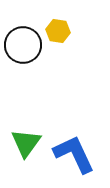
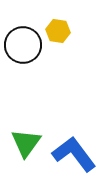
blue L-shape: rotated 12 degrees counterclockwise
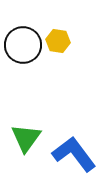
yellow hexagon: moved 10 px down
green triangle: moved 5 px up
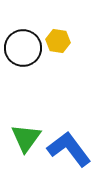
black circle: moved 3 px down
blue L-shape: moved 5 px left, 5 px up
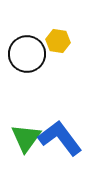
black circle: moved 4 px right, 6 px down
blue L-shape: moved 9 px left, 11 px up
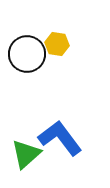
yellow hexagon: moved 1 px left, 3 px down
green triangle: moved 16 px down; rotated 12 degrees clockwise
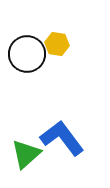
blue L-shape: moved 2 px right
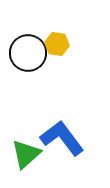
black circle: moved 1 px right, 1 px up
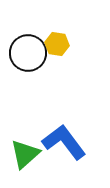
blue L-shape: moved 2 px right, 4 px down
green triangle: moved 1 px left
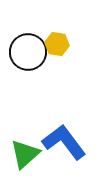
black circle: moved 1 px up
